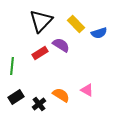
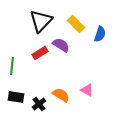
blue semicircle: moved 1 px right, 1 px down; rotated 56 degrees counterclockwise
black rectangle: rotated 42 degrees clockwise
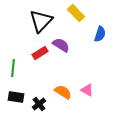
yellow rectangle: moved 11 px up
green line: moved 1 px right, 2 px down
orange semicircle: moved 2 px right, 3 px up
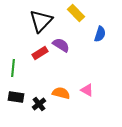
orange semicircle: moved 2 px left, 1 px down; rotated 18 degrees counterclockwise
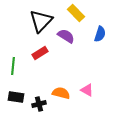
purple semicircle: moved 5 px right, 9 px up
green line: moved 2 px up
black cross: rotated 24 degrees clockwise
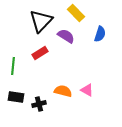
orange semicircle: moved 2 px right, 2 px up
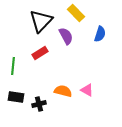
purple semicircle: rotated 30 degrees clockwise
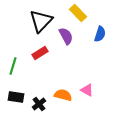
yellow rectangle: moved 2 px right
green line: rotated 12 degrees clockwise
orange semicircle: moved 4 px down
black cross: rotated 24 degrees counterclockwise
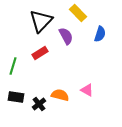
orange semicircle: moved 3 px left
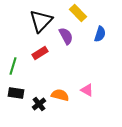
black rectangle: moved 4 px up
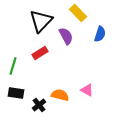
black cross: moved 1 px down
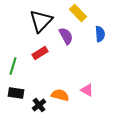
blue semicircle: rotated 21 degrees counterclockwise
